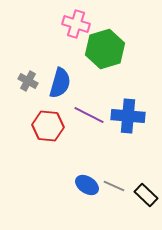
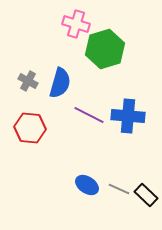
red hexagon: moved 18 px left, 2 px down
gray line: moved 5 px right, 3 px down
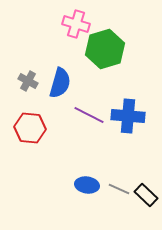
blue ellipse: rotated 25 degrees counterclockwise
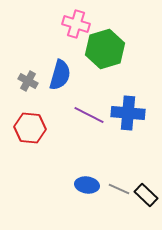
blue semicircle: moved 8 px up
blue cross: moved 3 px up
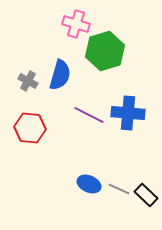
green hexagon: moved 2 px down
blue ellipse: moved 2 px right, 1 px up; rotated 15 degrees clockwise
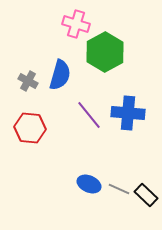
green hexagon: moved 1 px down; rotated 12 degrees counterclockwise
purple line: rotated 24 degrees clockwise
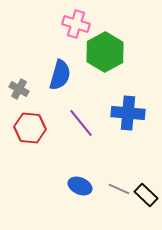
gray cross: moved 9 px left, 8 px down
purple line: moved 8 px left, 8 px down
blue ellipse: moved 9 px left, 2 px down
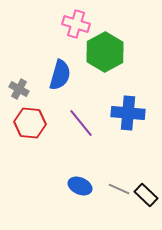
red hexagon: moved 5 px up
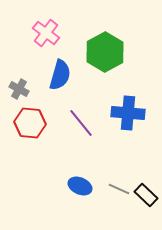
pink cross: moved 30 px left, 9 px down; rotated 20 degrees clockwise
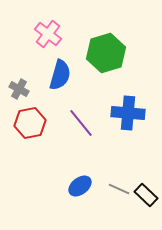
pink cross: moved 2 px right, 1 px down
green hexagon: moved 1 px right, 1 px down; rotated 12 degrees clockwise
red hexagon: rotated 16 degrees counterclockwise
blue ellipse: rotated 60 degrees counterclockwise
